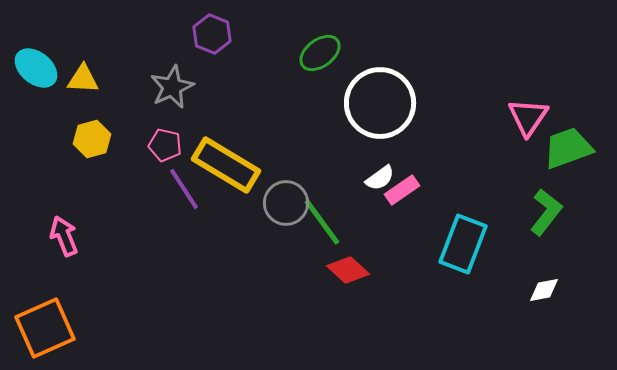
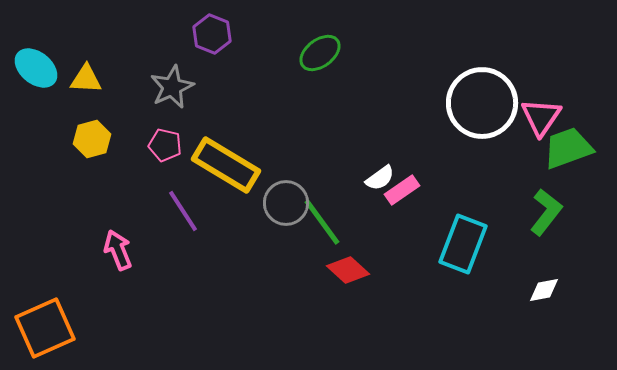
yellow triangle: moved 3 px right
white circle: moved 102 px right
pink triangle: moved 13 px right
purple line: moved 1 px left, 22 px down
pink arrow: moved 54 px right, 14 px down
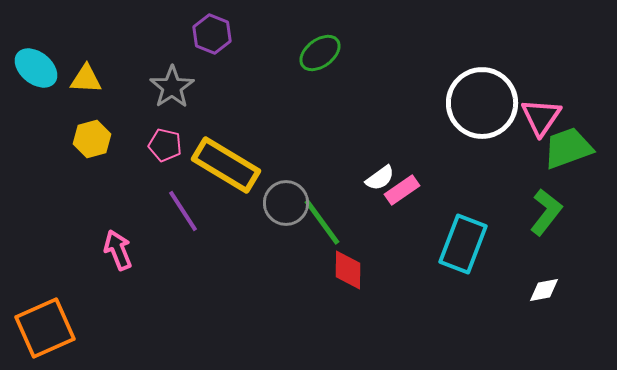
gray star: rotated 9 degrees counterclockwise
red diamond: rotated 48 degrees clockwise
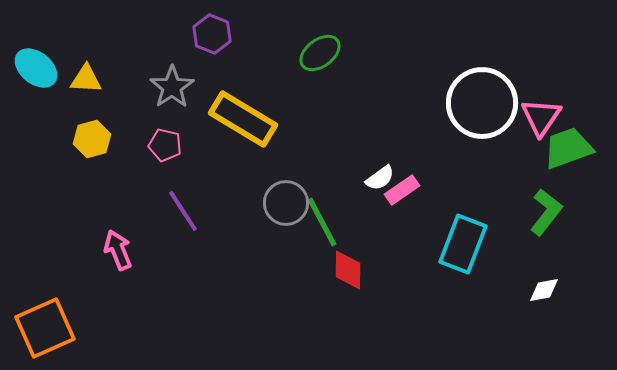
yellow rectangle: moved 17 px right, 46 px up
green line: rotated 8 degrees clockwise
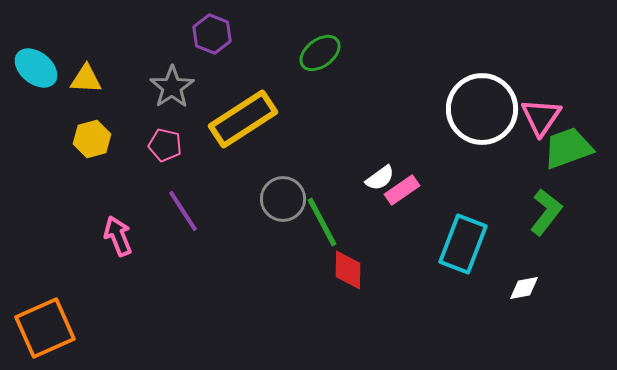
white circle: moved 6 px down
yellow rectangle: rotated 64 degrees counterclockwise
gray circle: moved 3 px left, 4 px up
pink arrow: moved 14 px up
white diamond: moved 20 px left, 2 px up
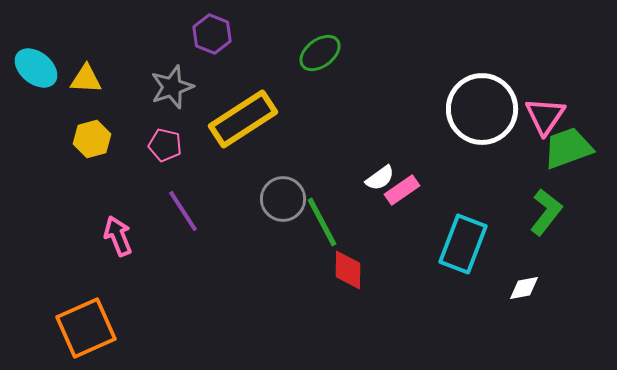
gray star: rotated 15 degrees clockwise
pink triangle: moved 4 px right, 1 px up
orange square: moved 41 px right
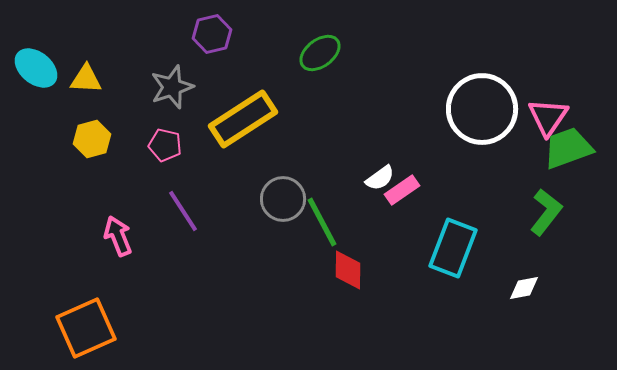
purple hexagon: rotated 24 degrees clockwise
pink triangle: moved 3 px right, 1 px down
cyan rectangle: moved 10 px left, 4 px down
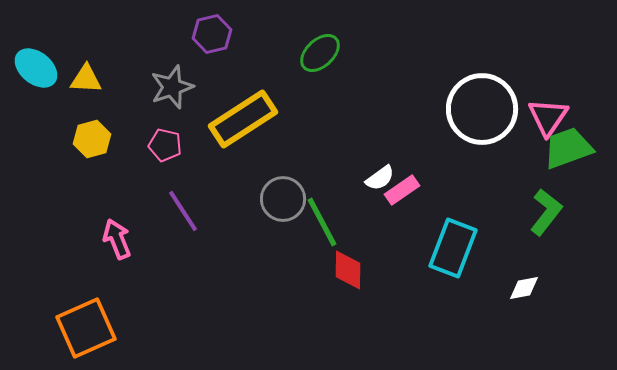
green ellipse: rotated 6 degrees counterclockwise
pink arrow: moved 1 px left, 3 px down
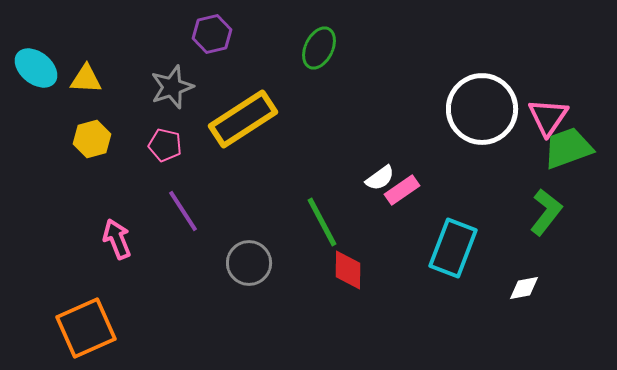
green ellipse: moved 1 px left, 5 px up; rotated 21 degrees counterclockwise
gray circle: moved 34 px left, 64 px down
